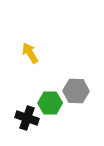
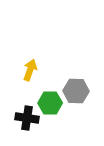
yellow arrow: moved 17 px down; rotated 50 degrees clockwise
black cross: rotated 10 degrees counterclockwise
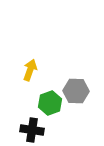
green hexagon: rotated 20 degrees counterclockwise
black cross: moved 5 px right, 12 px down
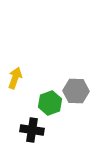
yellow arrow: moved 15 px left, 8 px down
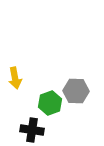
yellow arrow: rotated 150 degrees clockwise
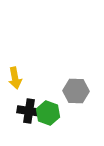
green hexagon: moved 2 px left, 10 px down; rotated 20 degrees counterclockwise
black cross: moved 3 px left, 19 px up
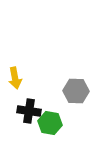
green hexagon: moved 2 px right, 10 px down; rotated 10 degrees counterclockwise
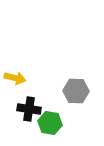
yellow arrow: rotated 65 degrees counterclockwise
black cross: moved 2 px up
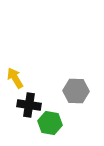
yellow arrow: rotated 135 degrees counterclockwise
black cross: moved 4 px up
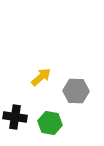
yellow arrow: moved 26 px right, 1 px up; rotated 80 degrees clockwise
black cross: moved 14 px left, 12 px down
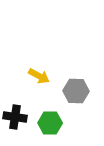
yellow arrow: moved 2 px left, 1 px up; rotated 70 degrees clockwise
green hexagon: rotated 10 degrees counterclockwise
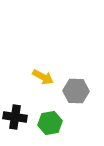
yellow arrow: moved 4 px right, 1 px down
green hexagon: rotated 10 degrees counterclockwise
